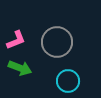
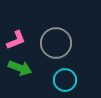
gray circle: moved 1 px left, 1 px down
cyan circle: moved 3 px left, 1 px up
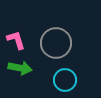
pink L-shape: rotated 85 degrees counterclockwise
green arrow: rotated 10 degrees counterclockwise
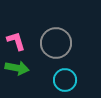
pink L-shape: moved 1 px down
green arrow: moved 3 px left
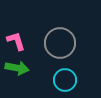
gray circle: moved 4 px right
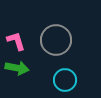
gray circle: moved 4 px left, 3 px up
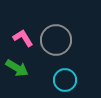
pink L-shape: moved 7 px right, 3 px up; rotated 15 degrees counterclockwise
green arrow: rotated 20 degrees clockwise
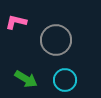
pink L-shape: moved 7 px left, 16 px up; rotated 45 degrees counterclockwise
green arrow: moved 9 px right, 11 px down
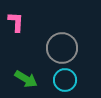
pink L-shape: rotated 80 degrees clockwise
gray circle: moved 6 px right, 8 px down
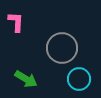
cyan circle: moved 14 px right, 1 px up
